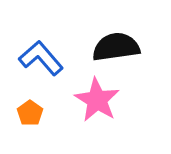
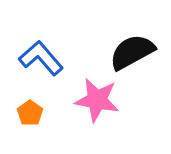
black semicircle: moved 16 px right, 5 px down; rotated 21 degrees counterclockwise
pink star: rotated 21 degrees counterclockwise
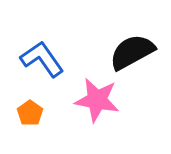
blue L-shape: moved 1 px right, 1 px down; rotated 6 degrees clockwise
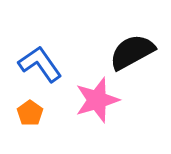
blue L-shape: moved 2 px left, 5 px down
pink star: rotated 27 degrees counterclockwise
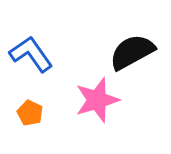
blue L-shape: moved 9 px left, 10 px up
orange pentagon: rotated 10 degrees counterclockwise
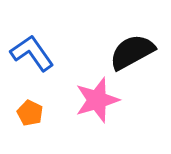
blue L-shape: moved 1 px right, 1 px up
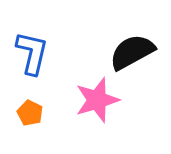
blue L-shape: rotated 48 degrees clockwise
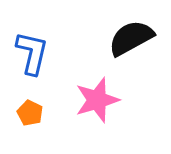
black semicircle: moved 1 px left, 14 px up
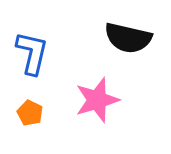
black semicircle: moved 3 px left; rotated 138 degrees counterclockwise
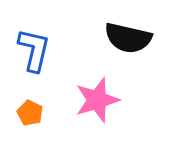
blue L-shape: moved 2 px right, 3 px up
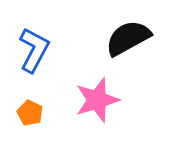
black semicircle: rotated 138 degrees clockwise
blue L-shape: rotated 15 degrees clockwise
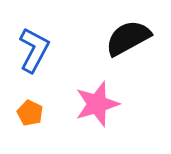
pink star: moved 4 px down
